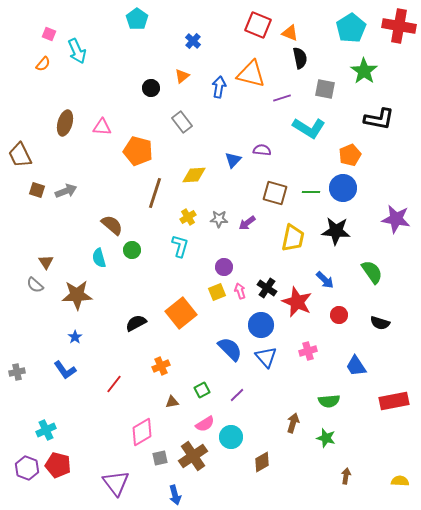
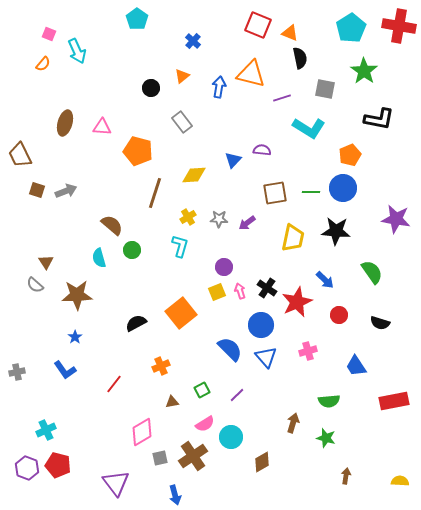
brown square at (275, 193): rotated 25 degrees counterclockwise
red star at (297, 302): rotated 24 degrees clockwise
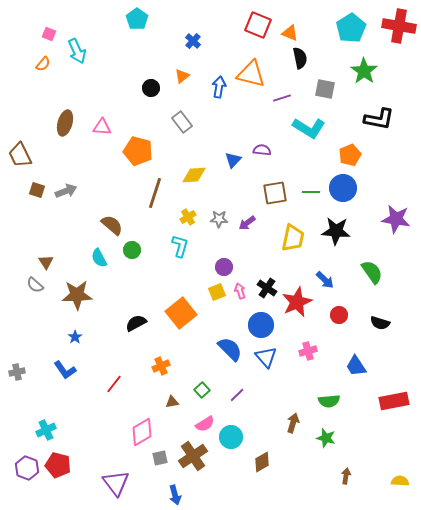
cyan semicircle at (99, 258): rotated 12 degrees counterclockwise
green square at (202, 390): rotated 14 degrees counterclockwise
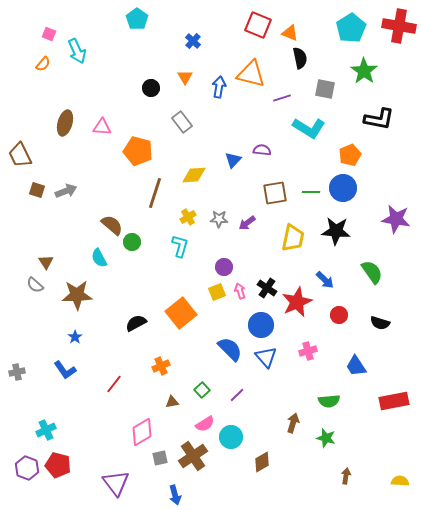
orange triangle at (182, 76): moved 3 px right, 1 px down; rotated 21 degrees counterclockwise
green circle at (132, 250): moved 8 px up
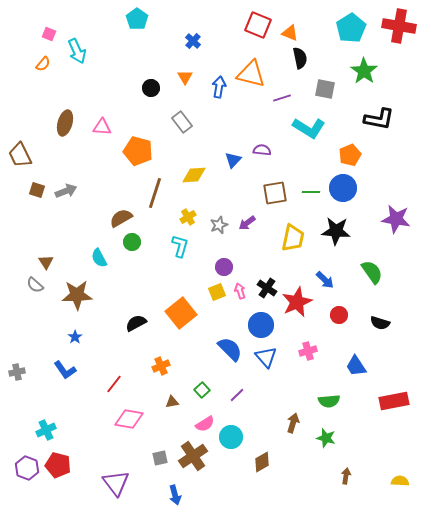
gray star at (219, 219): moved 6 px down; rotated 24 degrees counterclockwise
brown semicircle at (112, 225): moved 9 px right, 7 px up; rotated 70 degrees counterclockwise
pink diamond at (142, 432): moved 13 px left, 13 px up; rotated 40 degrees clockwise
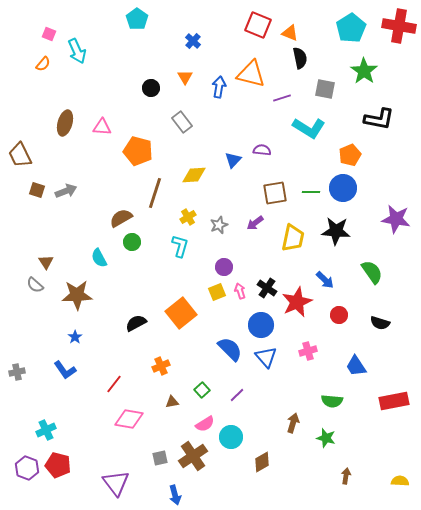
purple arrow at (247, 223): moved 8 px right
green semicircle at (329, 401): moved 3 px right; rotated 10 degrees clockwise
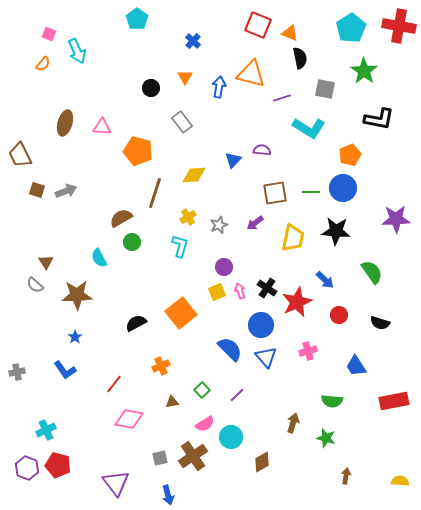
purple star at (396, 219): rotated 12 degrees counterclockwise
blue arrow at (175, 495): moved 7 px left
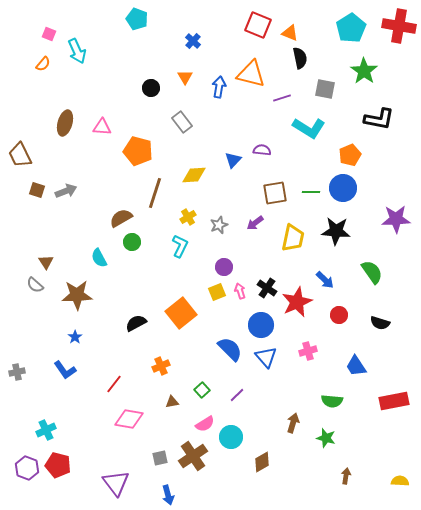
cyan pentagon at (137, 19): rotated 15 degrees counterclockwise
cyan L-shape at (180, 246): rotated 10 degrees clockwise
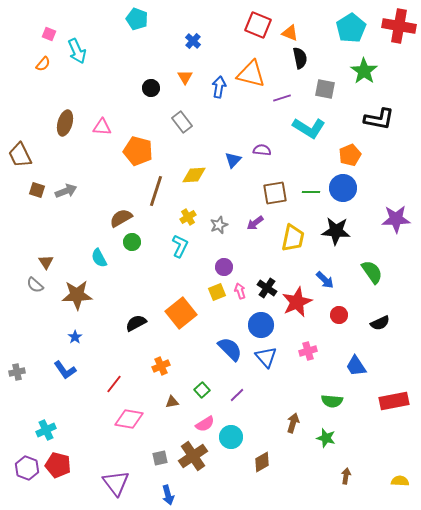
brown line at (155, 193): moved 1 px right, 2 px up
black semicircle at (380, 323): rotated 42 degrees counterclockwise
